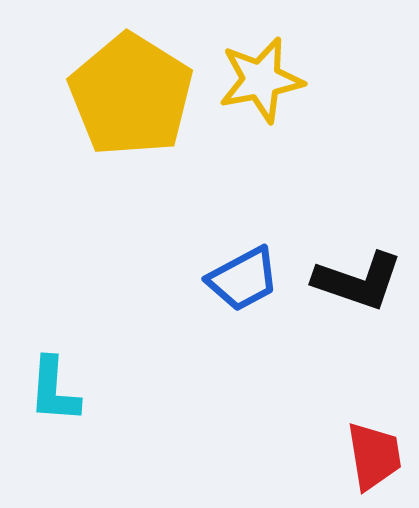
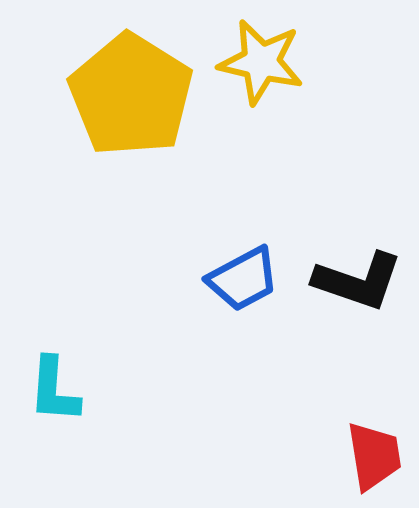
yellow star: moved 18 px up; rotated 24 degrees clockwise
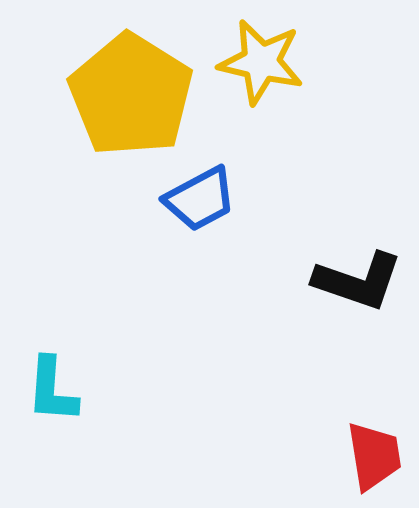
blue trapezoid: moved 43 px left, 80 px up
cyan L-shape: moved 2 px left
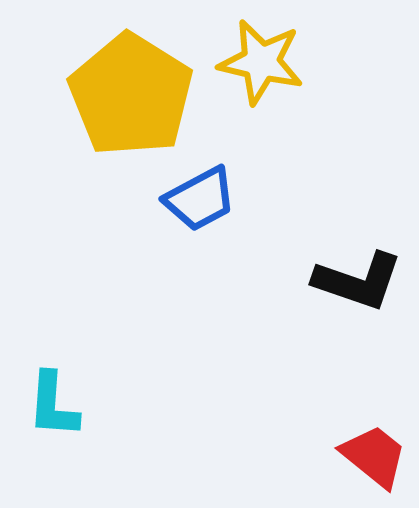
cyan L-shape: moved 1 px right, 15 px down
red trapezoid: rotated 42 degrees counterclockwise
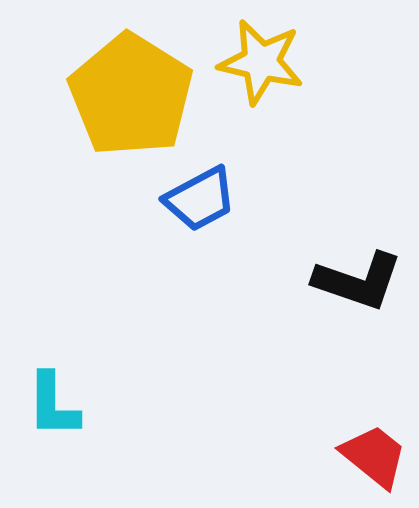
cyan L-shape: rotated 4 degrees counterclockwise
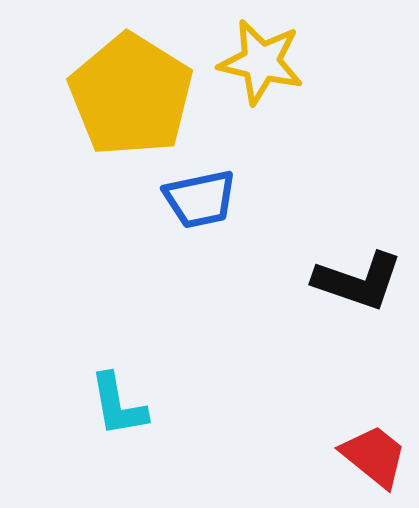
blue trapezoid: rotated 16 degrees clockwise
cyan L-shape: moved 65 px right; rotated 10 degrees counterclockwise
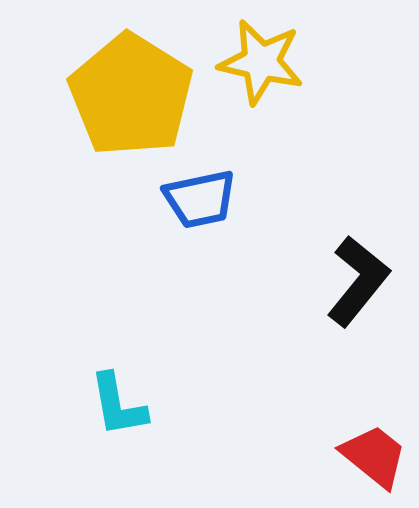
black L-shape: rotated 70 degrees counterclockwise
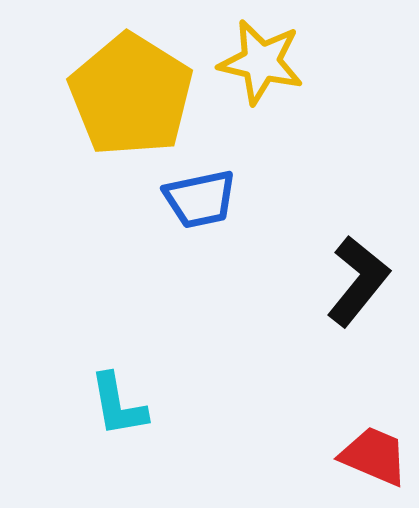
red trapezoid: rotated 16 degrees counterclockwise
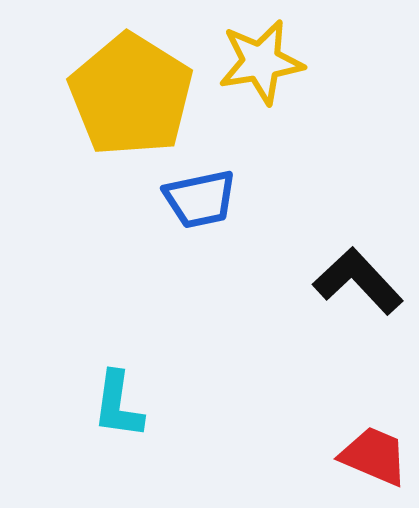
yellow star: rotated 22 degrees counterclockwise
black L-shape: rotated 82 degrees counterclockwise
cyan L-shape: rotated 18 degrees clockwise
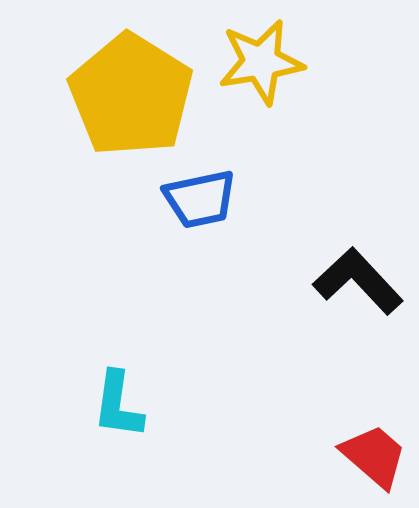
red trapezoid: rotated 18 degrees clockwise
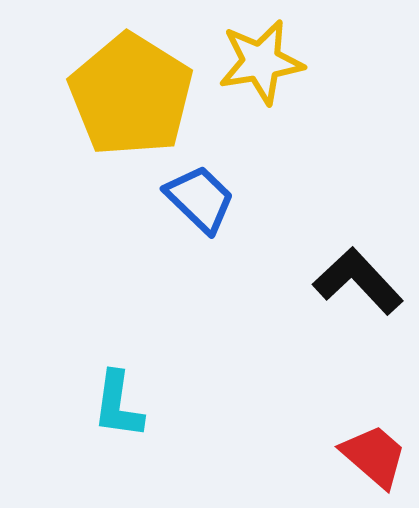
blue trapezoid: rotated 124 degrees counterclockwise
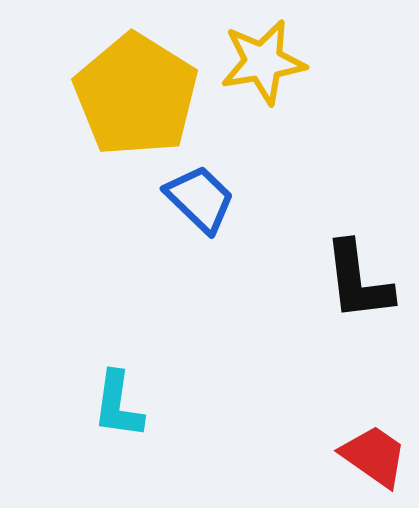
yellow star: moved 2 px right
yellow pentagon: moved 5 px right
black L-shape: rotated 144 degrees counterclockwise
red trapezoid: rotated 6 degrees counterclockwise
